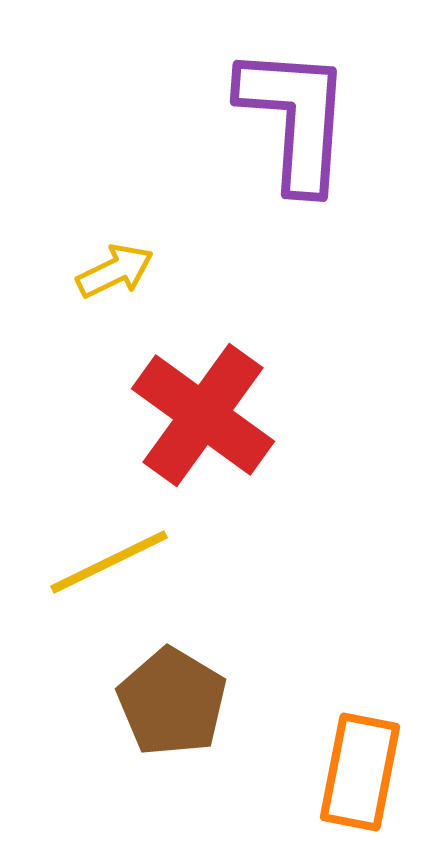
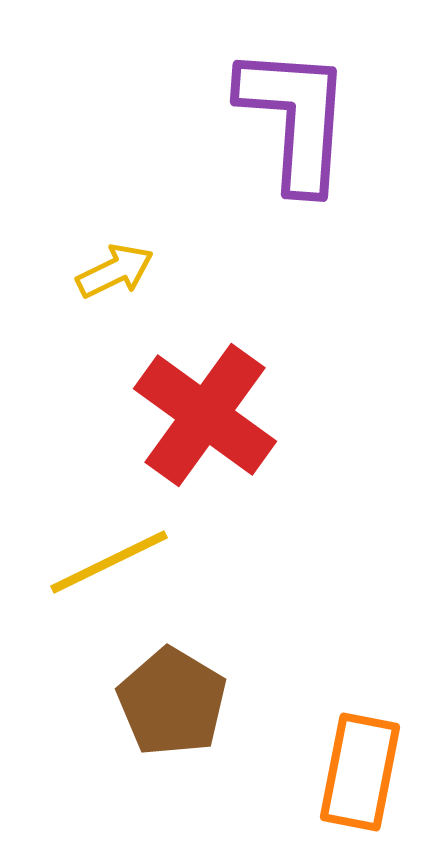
red cross: moved 2 px right
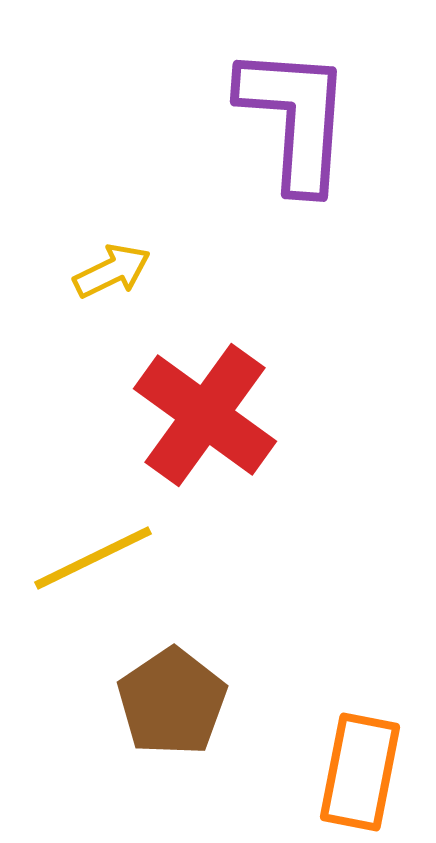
yellow arrow: moved 3 px left
yellow line: moved 16 px left, 4 px up
brown pentagon: rotated 7 degrees clockwise
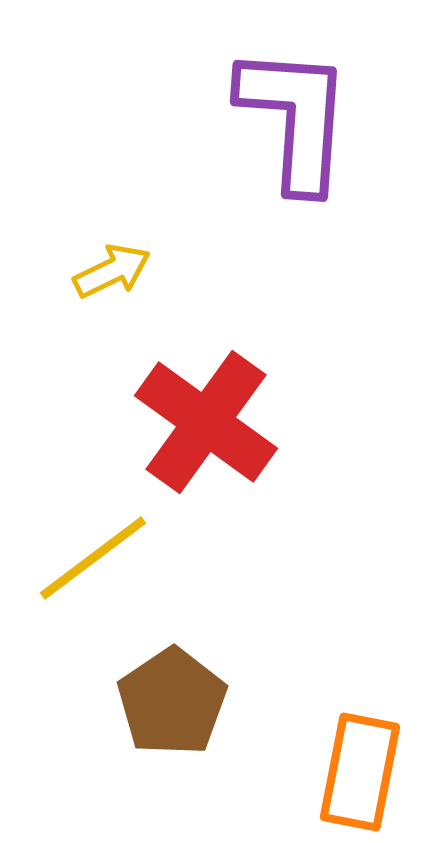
red cross: moved 1 px right, 7 px down
yellow line: rotated 11 degrees counterclockwise
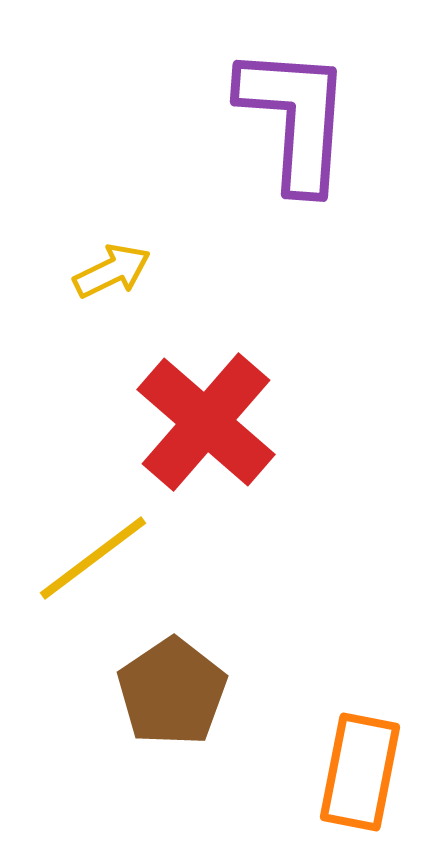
red cross: rotated 5 degrees clockwise
brown pentagon: moved 10 px up
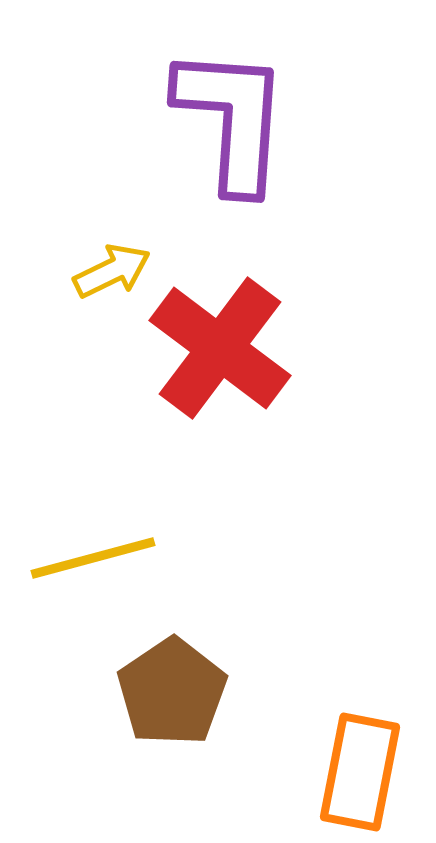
purple L-shape: moved 63 px left, 1 px down
red cross: moved 14 px right, 74 px up; rotated 4 degrees counterclockwise
yellow line: rotated 22 degrees clockwise
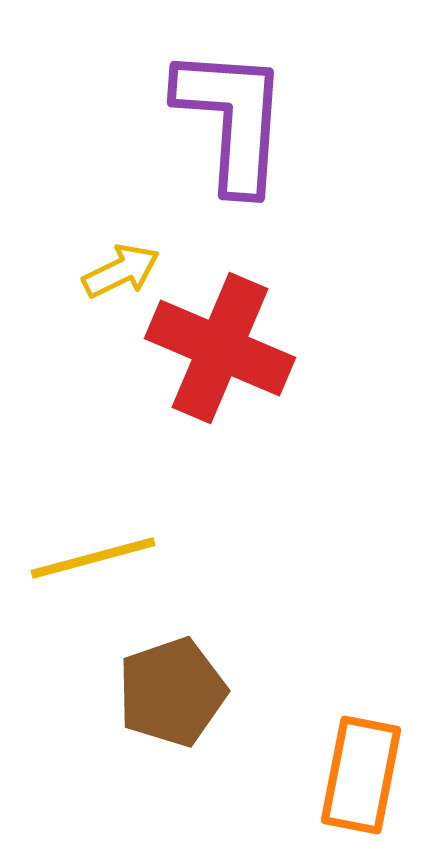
yellow arrow: moved 9 px right
red cross: rotated 14 degrees counterclockwise
brown pentagon: rotated 15 degrees clockwise
orange rectangle: moved 1 px right, 3 px down
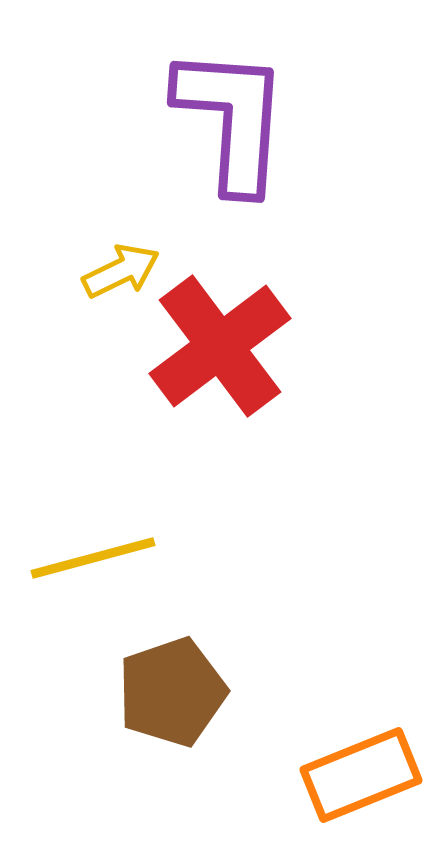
red cross: moved 2 px up; rotated 30 degrees clockwise
orange rectangle: rotated 57 degrees clockwise
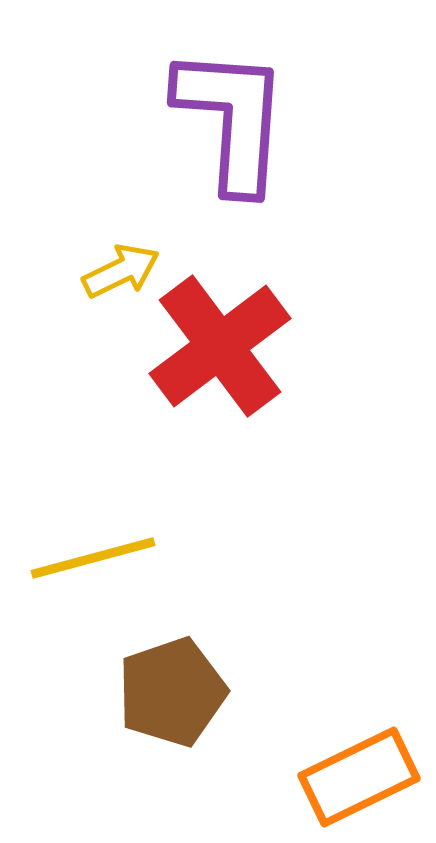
orange rectangle: moved 2 px left, 2 px down; rotated 4 degrees counterclockwise
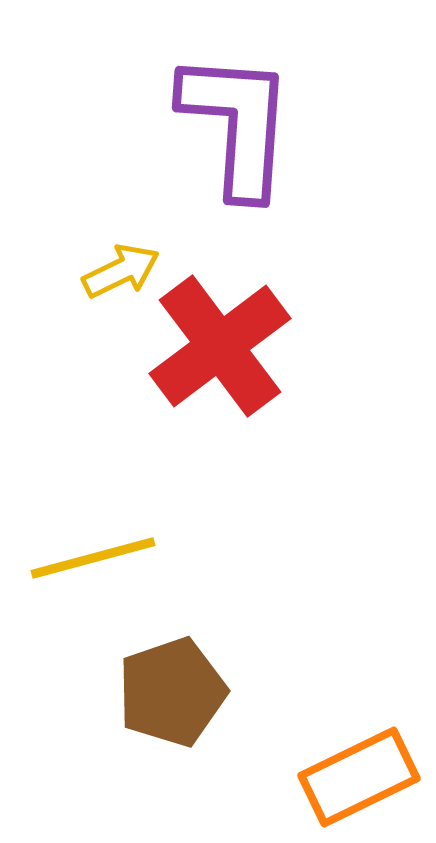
purple L-shape: moved 5 px right, 5 px down
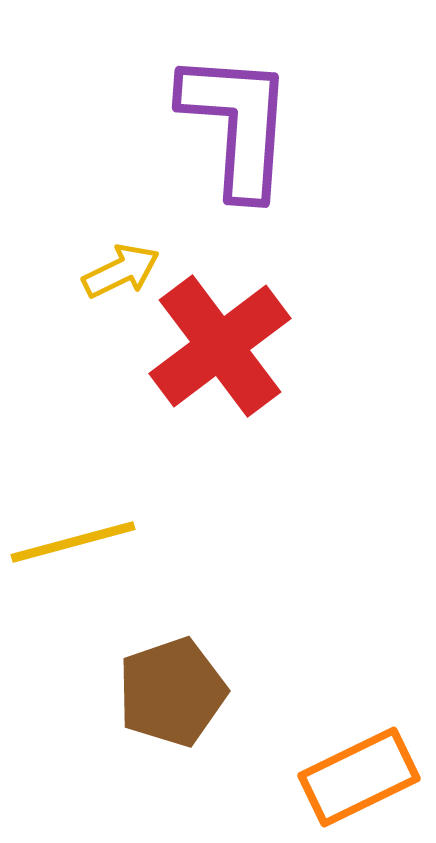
yellow line: moved 20 px left, 16 px up
